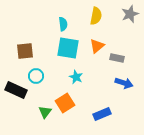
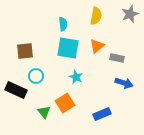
green triangle: moved 1 px left; rotated 16 degrees counterclockwise
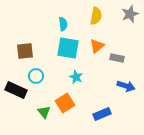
blue arrow: moved 2 px right, 3 px down
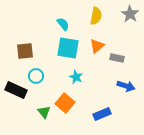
gray star: rotated 18 degrees counterclockwise
cyan semicircle: rotated 32 degrees counterclockwise
orange square: rotated 18 degrees counterclockwise
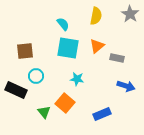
cyan star: moved 1 px right, 2 px down; rotated 16 degrees counterclockwise
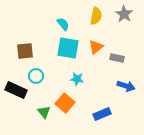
gray star: moved 6 px left
orange triangle: moved 1 px left, 1 px down
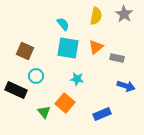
brown square: rotated 30 degrees clockwise
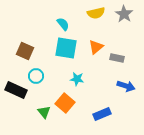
yellow semicircle: moved 3 px up; rotated 66 degrees clockwise
cyan square: moved 2 px left
